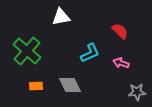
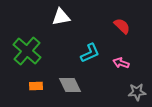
red semicircle: moved 2 px right, 5 px up
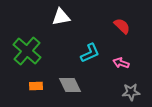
gray star: moved 6 px left
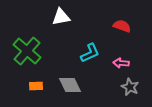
red semicircle: rotated 24 degrees counterclockwise
pink arrow: rotated 14 degrees counterclockwise
gray star: moved 1 px left, 5 px up; rotated 30 degrees clockwise
